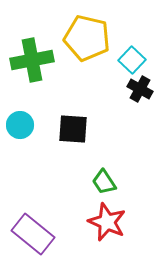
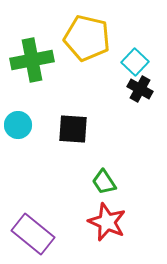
cyan square: moved 3 px right, 2 px down
cyan circle: moved 2 px left
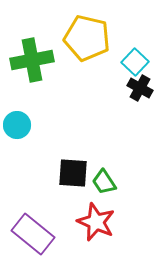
black cross: moved 1 px up
cyan circle: moved 1 px left
black square: moved 44 px down
red star: moved 11 px left
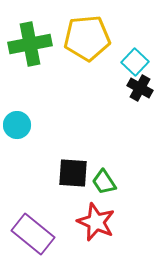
yellow pentagon: rotated 18 degrees counterclockwise
green cross: moved 2 px left, 16 px up
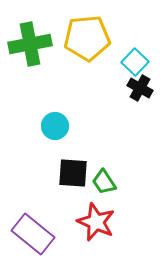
cyan circle: moved 38 px right, 1 px down
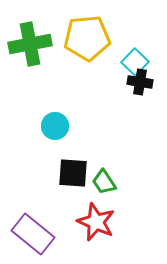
black cross: moved 6 px up; rotated 20 degrees counterclockwise
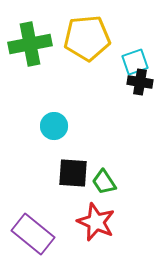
cyan square: rotated 28 degrees clockwise
cyan circle: moved 1 px left
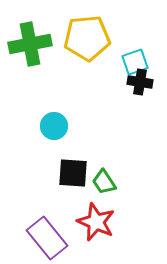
purple rectangle: moved 14 px right, 4 px down; rotated 12 degrees clockwise
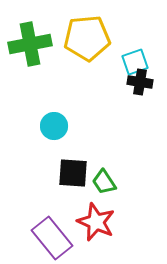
purple rectangle: moved 5 px right
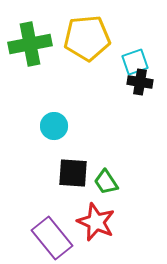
green trapezoid: moved 2 px right
